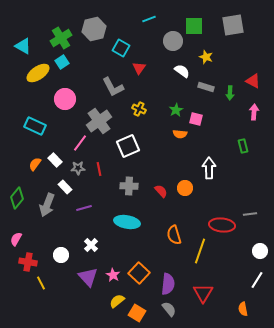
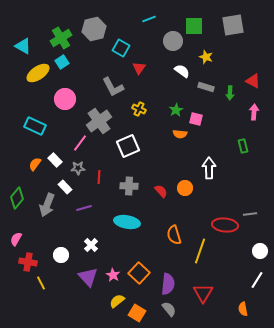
red line at (99, 169): moved 8 px down; rotated 16 degrees clockwise
red ellipse at (222, 225): moved 3 px right
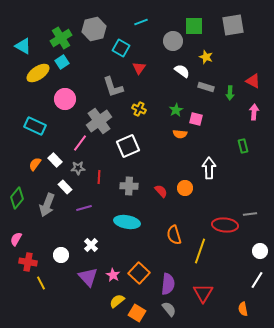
cyan line at (149, 19): moved 8 px left, 3 px down
gray L-shape at (113, 87): rotated 10 degrees clockwise
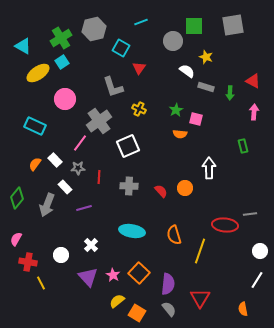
white semicircle at (182, 71): moved 5 px right
cyan ellipse at (127, 222): moved 5 px right, 9 px down
red triangle at (203, 293): moved 3 px left, 5 px down
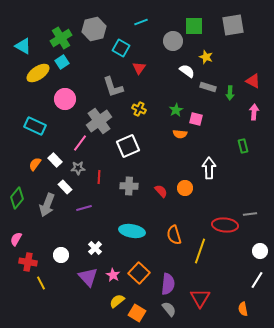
gray rectangle at (206, 87): moved 2 px right
white cross at (91, 245): moved 4 px right, 3 px down
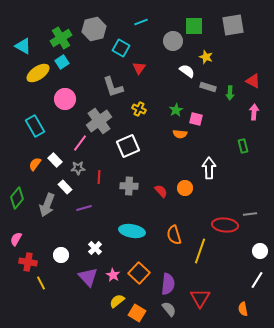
cyan rectangle at (35, 126): rotated 35 degrees clockwise
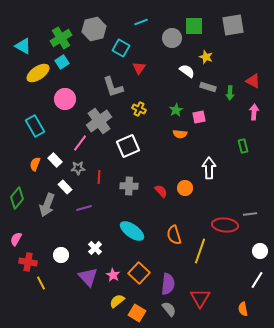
gray circle at (173, 41): moved 1 px left, 3 px up
pink square at (196, 119): moved 3 px right, 2 px up; rotated 24 degrees counterclockwise
orange semicircle at (35, 164): rotated 16 degrees counterclockwise
cyan ellipse at (132, 231): rotated 25 degrees clockwise
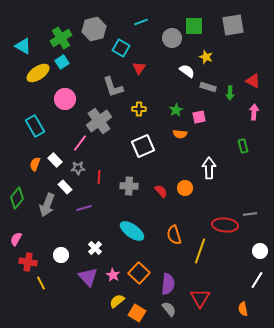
yellow cross at (139, 109): rotated 24 degrees counterclockwise
white square at (128, 146): moved 15 px right
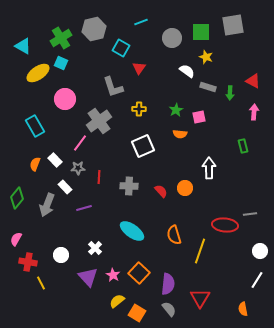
green square at (194, 26): moved 7 px right, 6 px down
cyan square at (62, 62): moved 1 px left, 1 px down; rotated 32 degrees counterclockwise
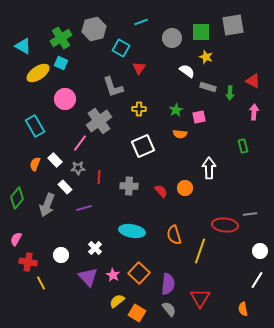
cyan ellipse at (132, 231): rotated 25 degrees counterclockwise
